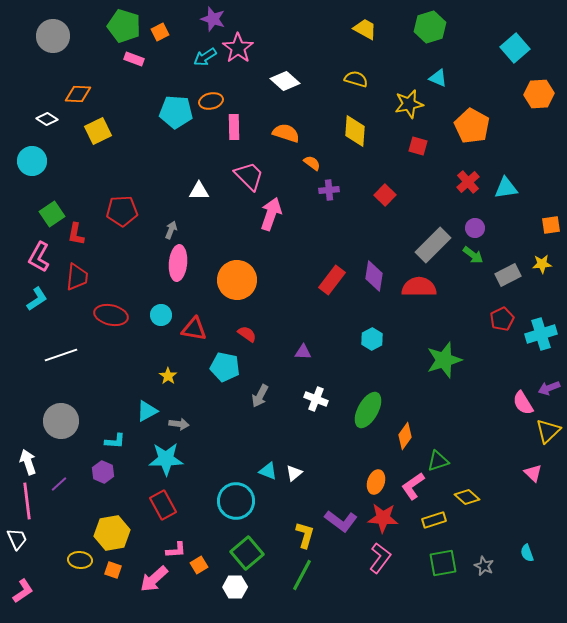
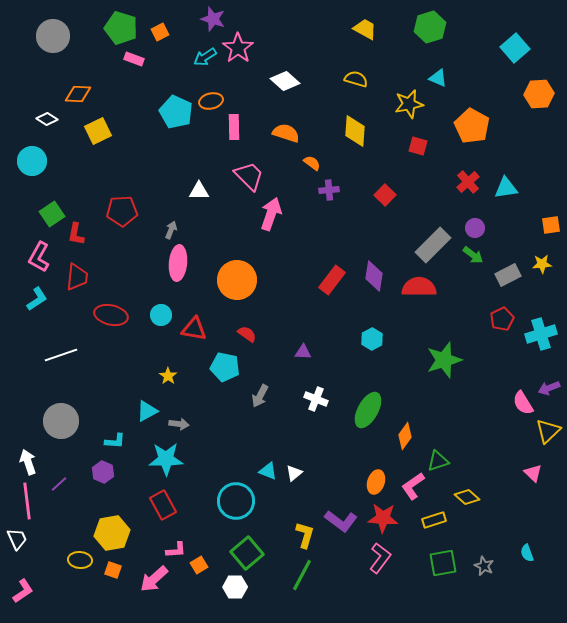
green pentagon at (124, 26): moved 3 px left, 2 px down
cyan pentagon at (176, 112): rotated 20 degrees clockwise
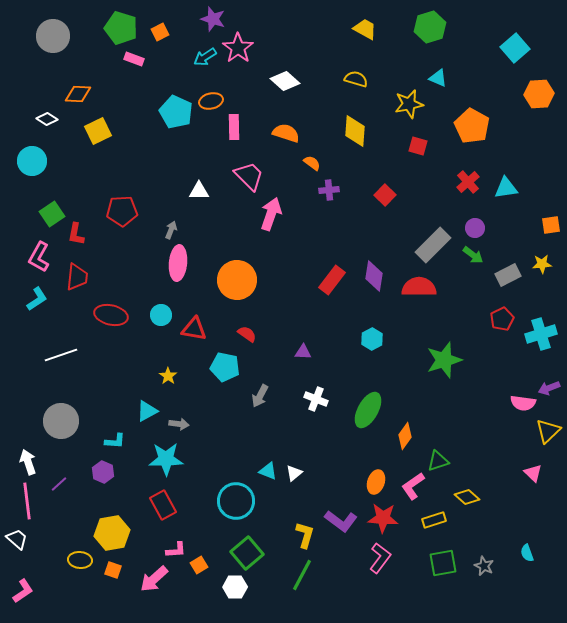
pink semicircle at (523, 403): rotated 50 degrees counterclockwise
white trapezoid at (17, 539): rotated 25 degrees counterclockwise
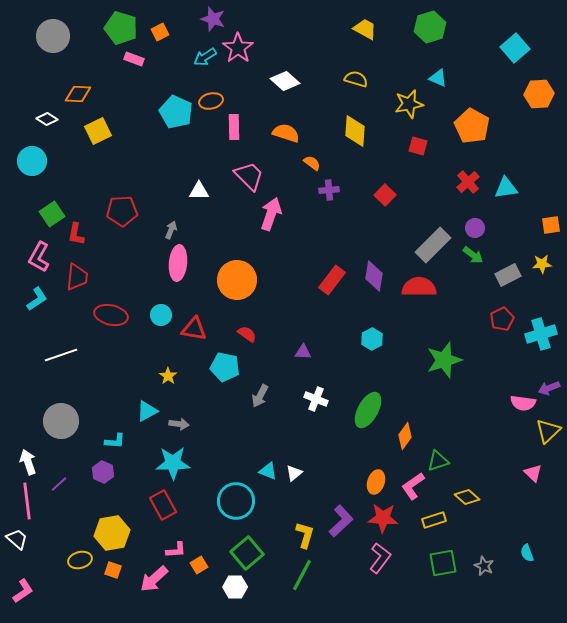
cyan star at (166, 459): moved 7 px right, 4 px down
purple L-shape at (341, 521): rotated 80 degrees counterclockwise
yellow ellipse at (80, 560): rotated 20 degrees counterclockwise
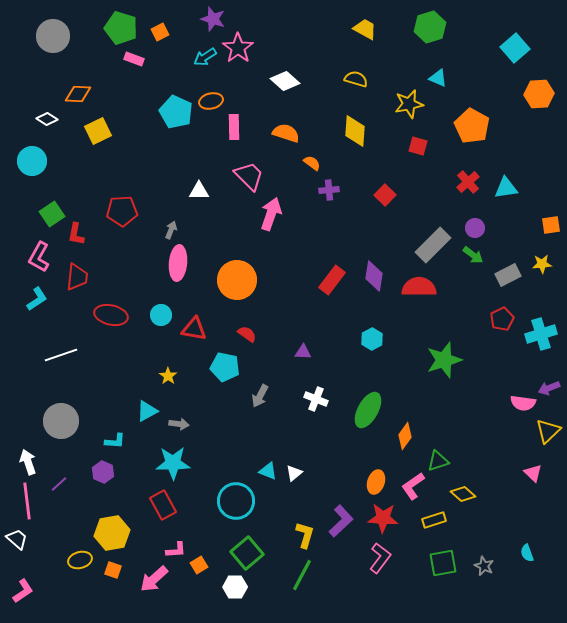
yellow diamond at (467, 497): moved 4 px left, 3 px up
